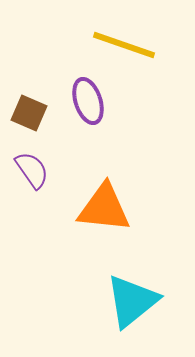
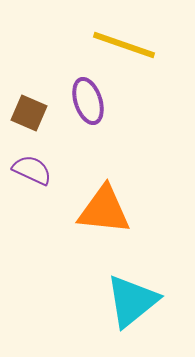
purple semicircle: rotated 30 degrees counterclockwise
orange triangle: moved 2 px down
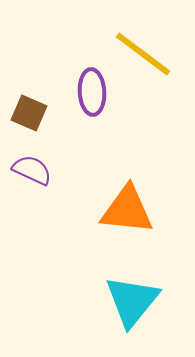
yellow line: moved 19 px right, 9 px down; rotated 18 degrees clockwise
purple ellipse: moved 4 px right, 9 px up; rotated 15 degrees clockwise
orange triangle: moved 23 px right
cyan triangle: rotated 12 degrees counterclockwise
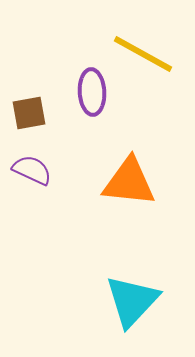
yellow line: rotated 8 degrees counterclockwise
brown square: rotated 33 degrees counterclockwise
orange triangle: moved 2 px right, 28 px up
cyan triangle: rotated 4 degrees clockwise
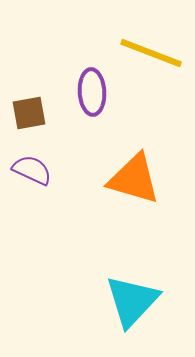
yellow line: moved 8 px right, 1 px up; rotated 8 degrees counterclockwise
orange triangle: moved 5 px right, 3 px up; rotated 10 degrees clockwise
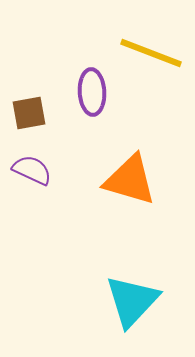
orange triangle: moved 4 px left, 1 px down
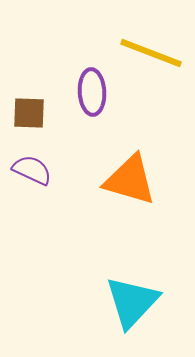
brown square: rotated 12 degrees clockwise
cyan triangle: moved 1 px down
